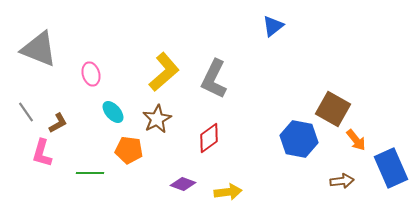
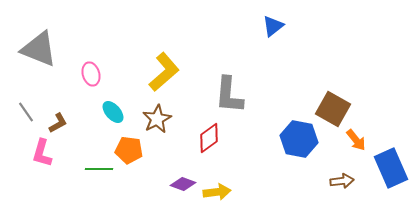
gray L-shape: moved 15 px right, 16 px down; rotated 21 degrees counterclockwise
green line: moved 9 px right, 4 px up
yellow arrow: moved 11 px left
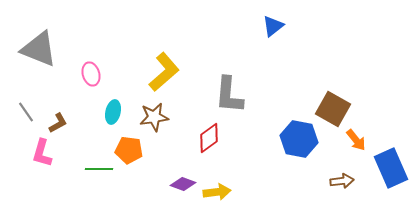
cyan ellipse: rotated 55 degrees clockwise
brown star: moved 3 px left, 2 px up; rotated 20 degrees clockwise
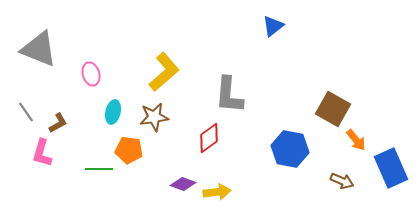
blue hexagon: moved 9 px left, 10 px down
brown arrow: rotated 30 degrees clockwise
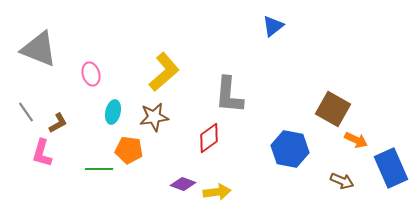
orange arrow: rotated 25 degrees counterclockwise
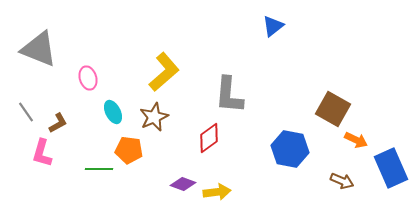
pink ellipse: moved 3 px left, 4 px down
cyan ellipse: rotated 40 degrees counterclockwise
brown star: rotated 16 degrees counterclockwise
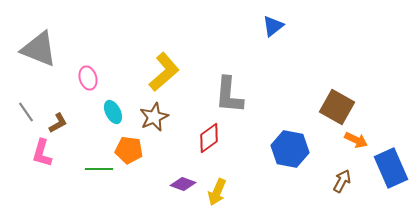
brown square: moved 4 px right, 2 px up
brown arrow: rotated 85 degrees counterclockwise
yellow arrow: rotated 120 degrees clockwise
